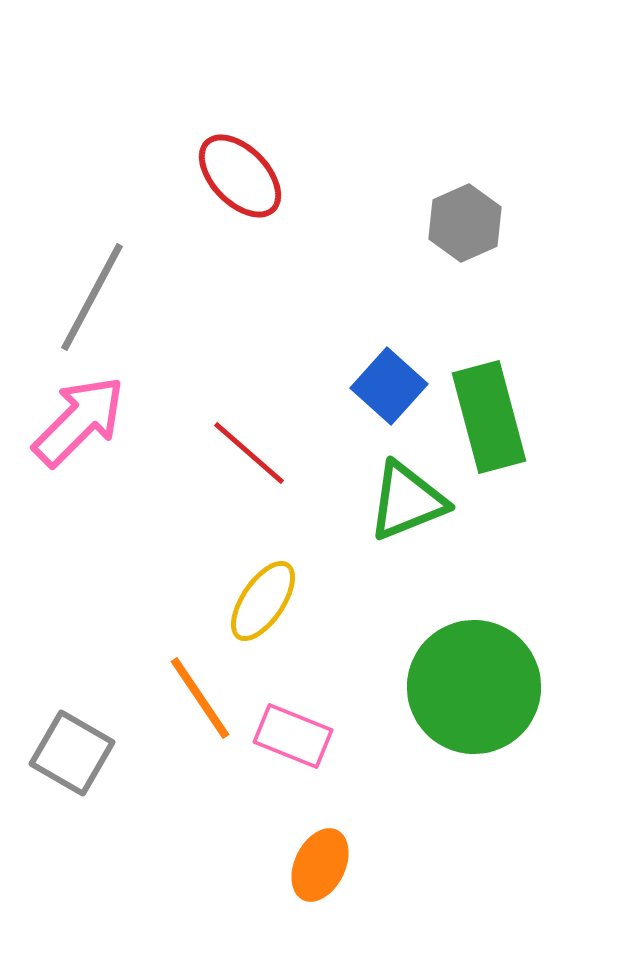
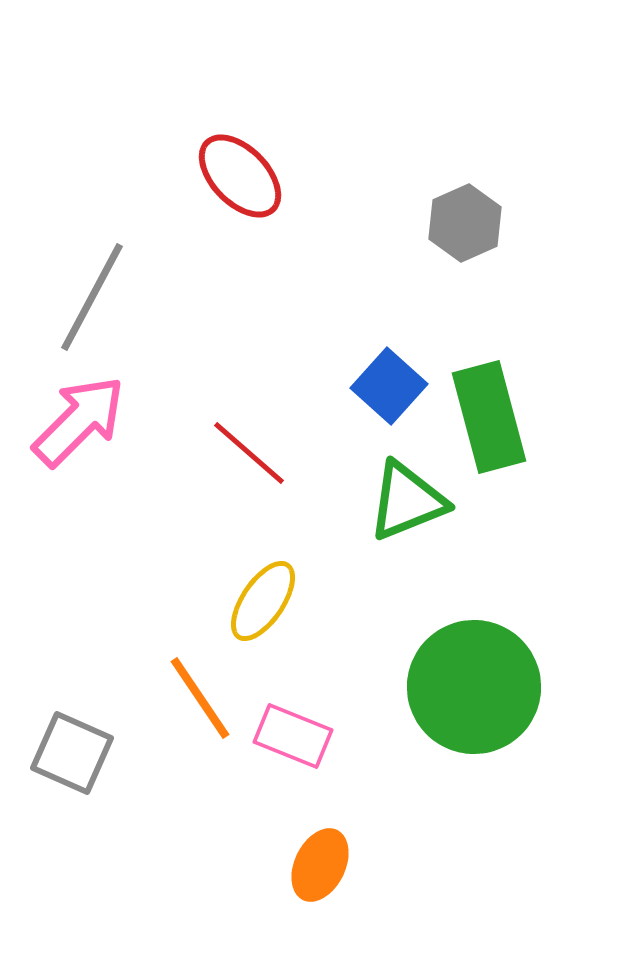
gray square: rotated 6 degrees counterclockwise
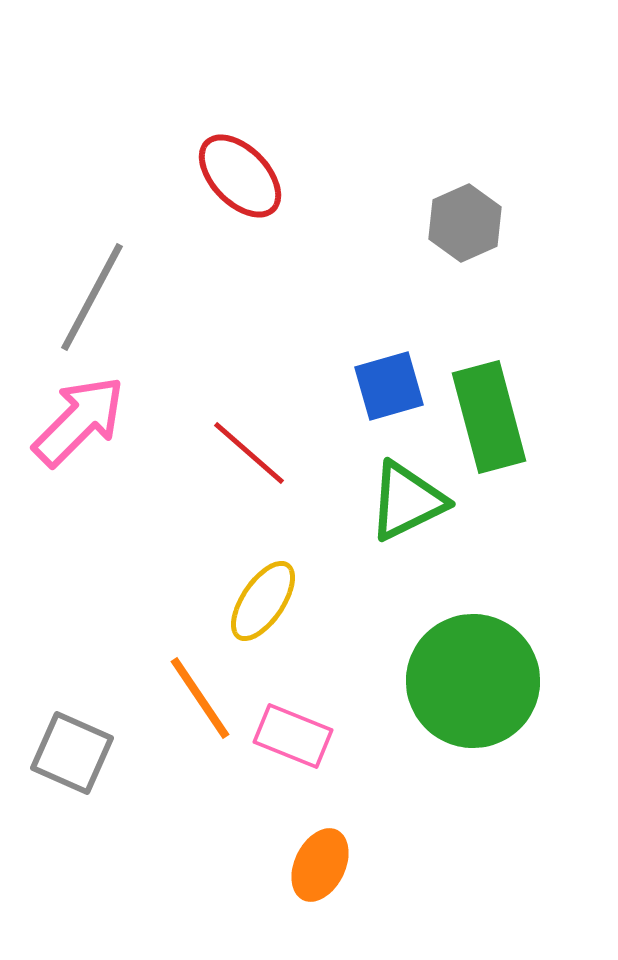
blue square: rotated 32 degrees clockwise
green triangle: rotated 4 degrees counterclockwise
green circle: moved 1 px left, 6 px up
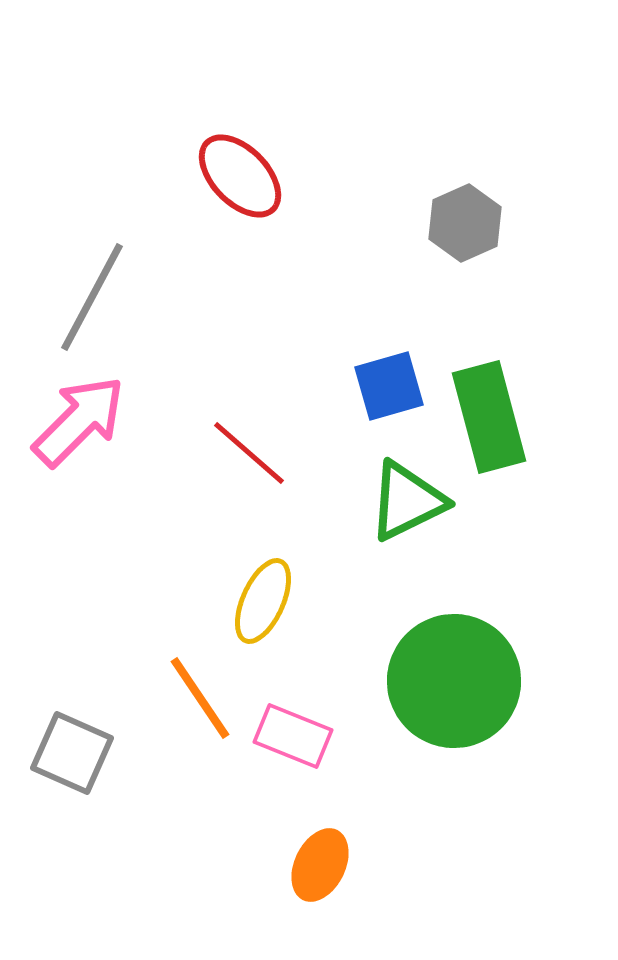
yellow ellipse: rotated 10 degrees counterclockwise
green circle: moved 19 px left
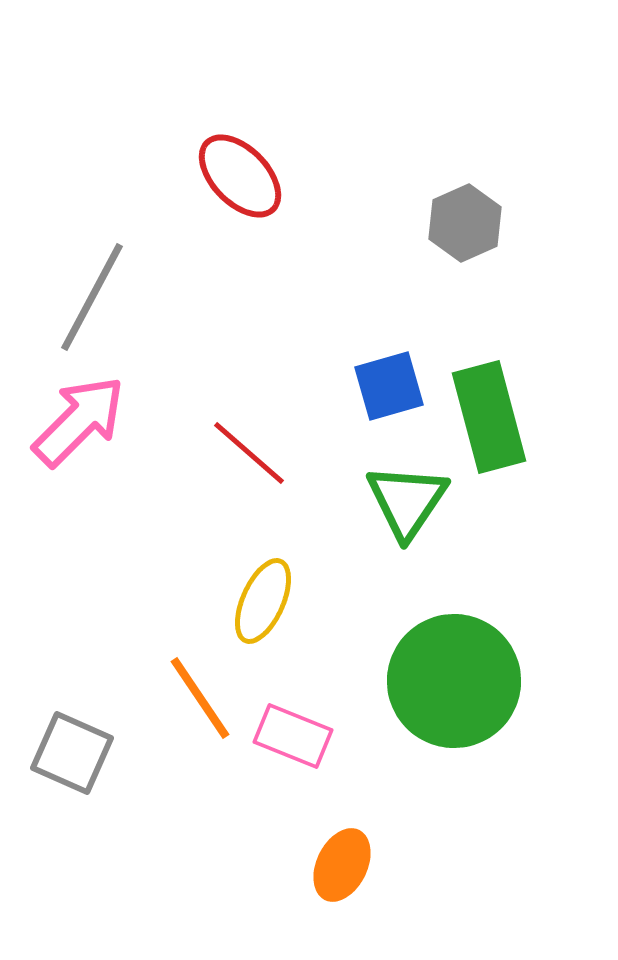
green triangle: rotated 30 degrees counterclockwise
orange ellipse: moved 22 px right
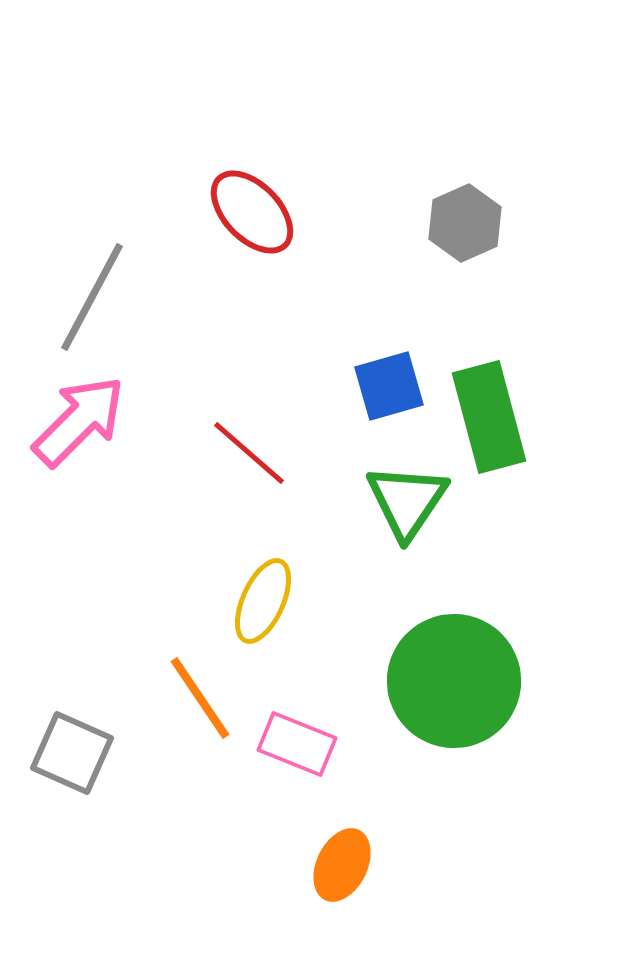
red ellipse: moved 12 px right, 36 px down
pink rectangle: moved 4 px right, 8 px down
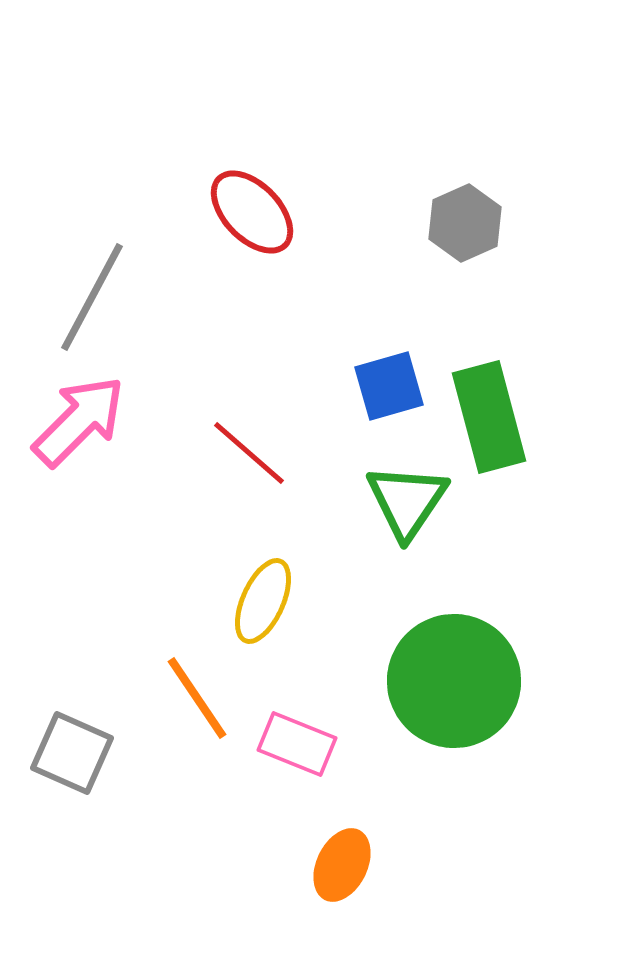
orange line: moved 3 px left
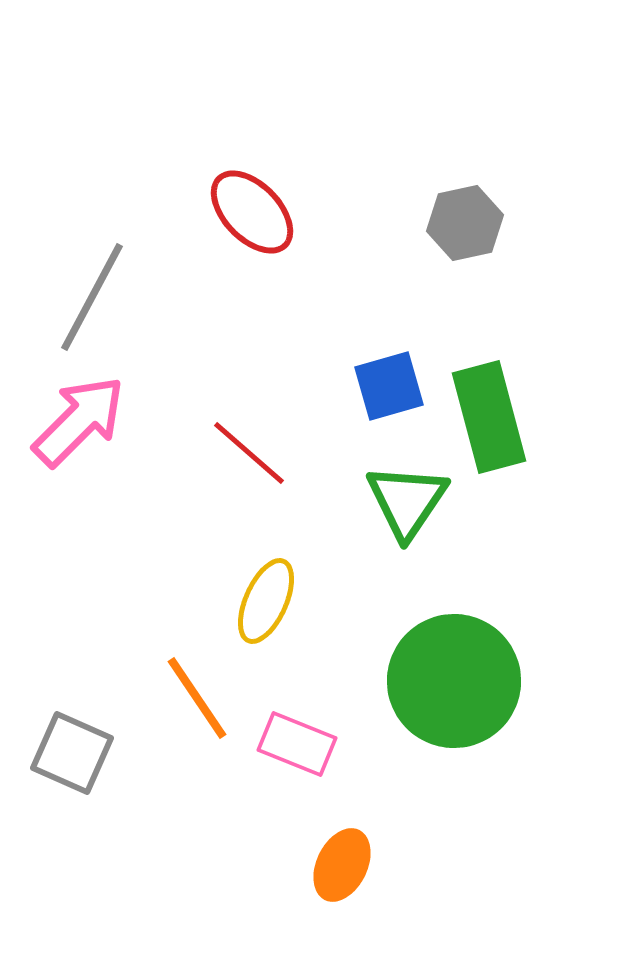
gray hexagon: rotated 12 degrees clockwise
yellow ellipse: moved 3 px right
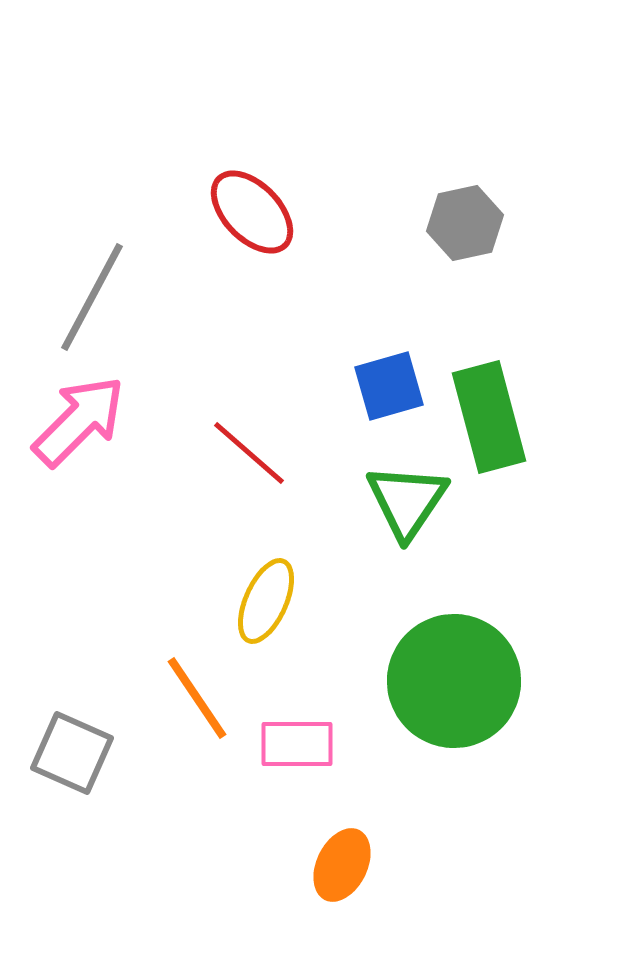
pink rectangle: rotated 22 degrees counterclockwise
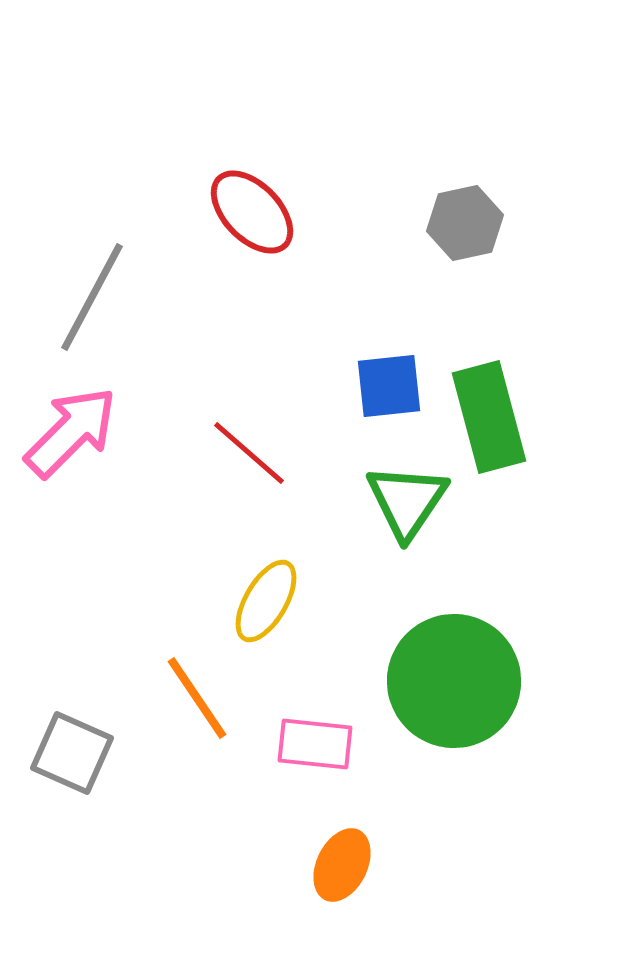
blue square: rotated 10 degrees clockwise
pink arrow: moved 8 px left, 11 px down
yellow ellipse: rotated 6 degrees clockwise
pink rectangle: moved 18 px right; rotated 6 degrees clockwise
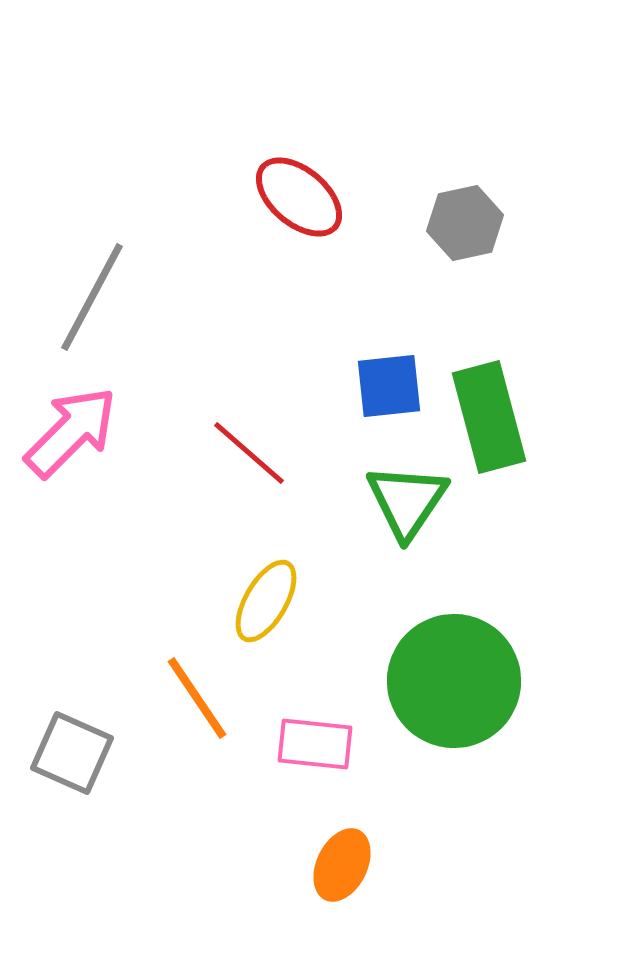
red ellipse: moved 47 px right, 15 px up; rotated 6 degrees counterclockwise
